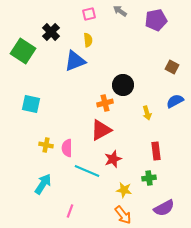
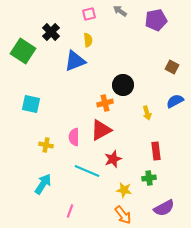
pink semicircle: moved 7 px right, 11 px up
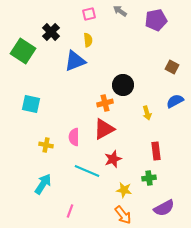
red triangle: moved 3 px right, 1 px up
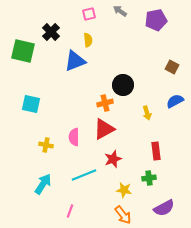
green square: rotated 20 degrees counterclockwise
cyan line: moved 3 px left, 4 px down; rotated 45 degrees counterclockwise
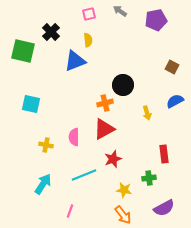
red rectangle: moved 8 px right, 3 px down
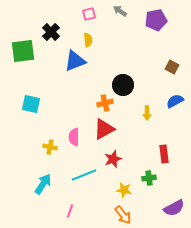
green square: rotated 20 degrees counterclockwise
yellow arrow: rotated 16 degrees clockwise
yellow cross: moved 4 px right, 2 px down
purple semicircle: moved 10 px right
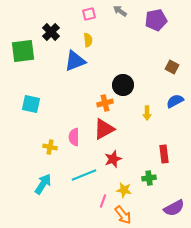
pink line: moved 33 px right, 10 px up
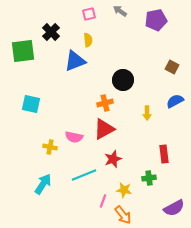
black circle: moved 5 px up
pink semicircle: rotated 78 degrees counterclockwise
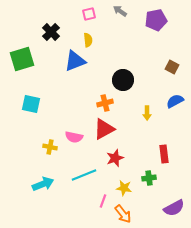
green square: moved 1 px left, 8 px down; rotated 10 degrees counterclockwise
red star: moved 2 px right, 1 px up
cyan arrow: rotated 35 degrees clockwise
yellow star: moved 2 px up
orange arrow: moved 1 px up
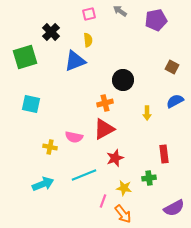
green square: moved 3 px right, 2 px up
